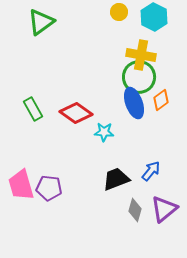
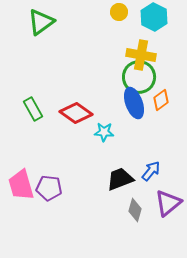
black trapezoid: moved 4 px right
purple triangle: moved 4 px right, 6 px up
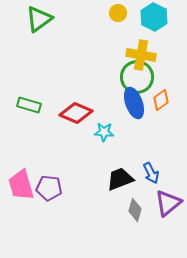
yellow circle: moved 1 px left, 1 px down
green triangle: moved 2 px left, 3 px up
green circle: moved 2 px left
green rectangle: moved 4 px left, 4 px up; rotated 45 degrees counterclockwise
red diamond: rotated 12 degrees counterclockwise
blue arrow: moved 2 px down; rotated 115 degrees clockwise
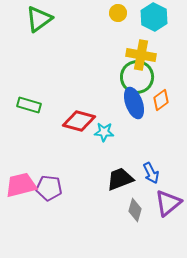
red diamond: moved 3 px right, 8 px down; rotated 8 degrees counterclockwise
pink trapezoid: rotated 92 degrees clockwise
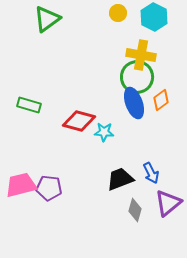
green triangle: moved 8 px right
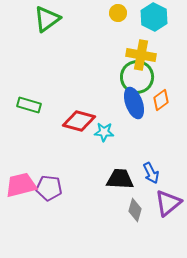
black trapezoid: rotated 24 degrees clockwise
